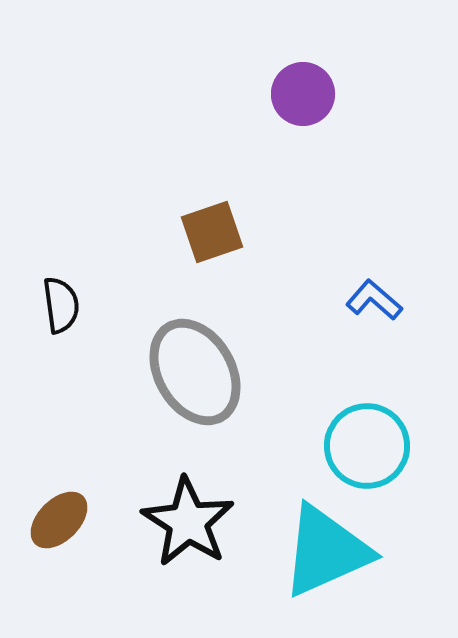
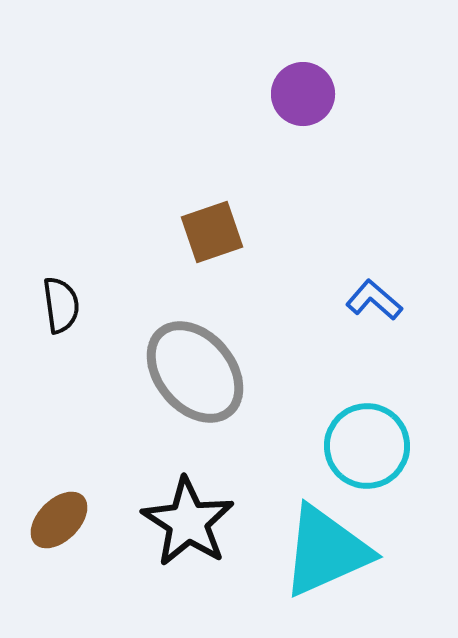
gray ellipse: rotated 10 degrees counterclockwise
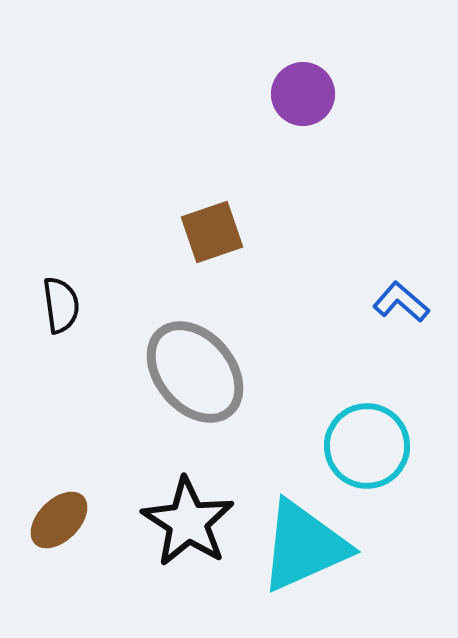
blue L-shape: moved 27 px right, 2 px down
cyan triangle: moved 22 px left, 5 px up
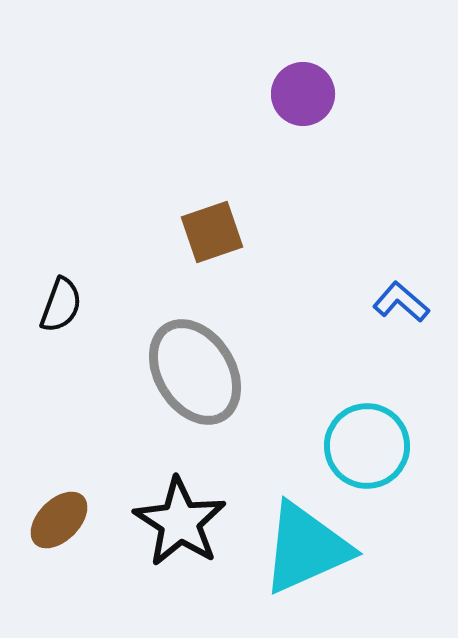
black semicircle: rotated 28 degrees clockwise
gray ellipse: rotated 8 degrees clockwise
black star: moved 8 px left
cyan triangle: moved 2 px right, 2 px down
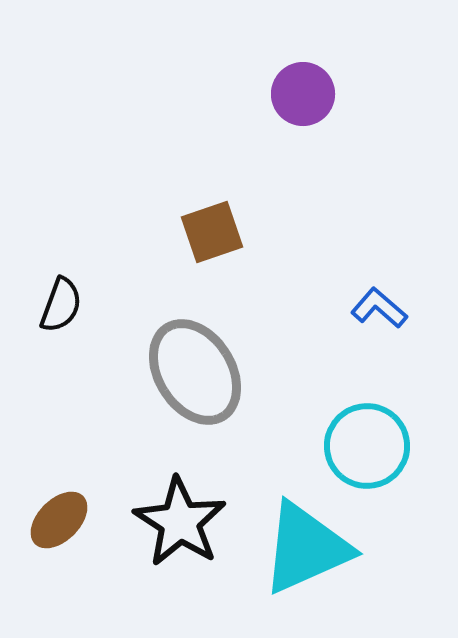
blue L-shape: moved 22 px left, 6 px down
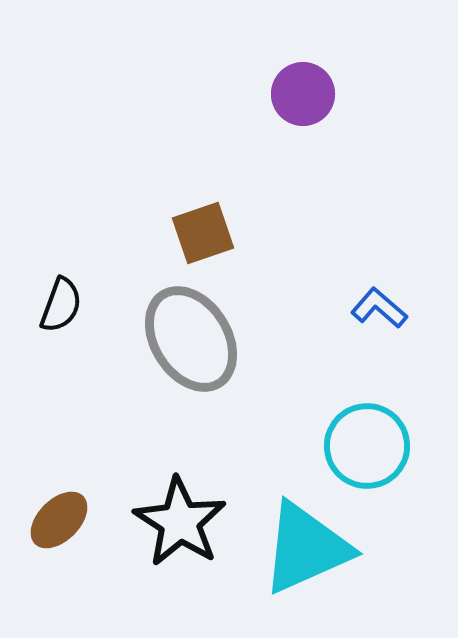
brown square: moved 9 px left, 1 px down
gray ellipse: moved 4 px left, 33 px up
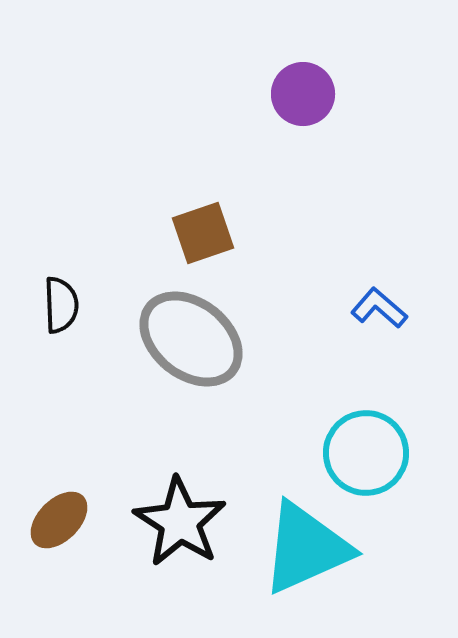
black semicircle: rotated 22 degrees counterclockwise
gray ellipse: rotated 20 degrees counterclockwise
cyan circle: moved 1 px left, 7 px down
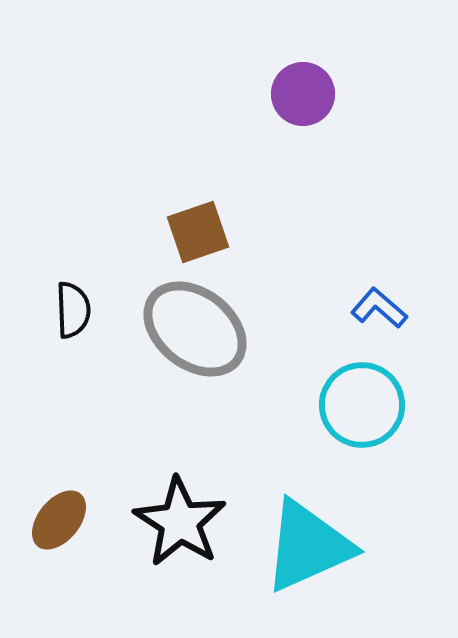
brown square: moved 5 px left, 1 px up
black semicircle: moved 12 px right, 5 px down
gray ellipse: moved 4 px right, 10 px up
cyan circle: moved 4 px left, 48 px up
brown ellipse: rotated 6 degrees counterclockwise
cyan triangle: moved 2 px right, 2 px up
